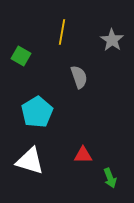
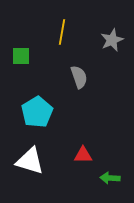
gray star: rotated 15 degrees clockwise
green square: rotated 30 degrees counterclockwise
green arrow: rotated 114 degrees clockwise
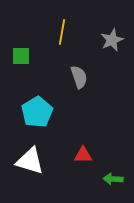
green arrow: moved 3 px right, 1 px down
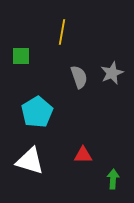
gray star: moved 33 px down
green arrow: rotated 90 degrees clockwise
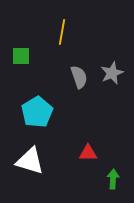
red triangle: moved 5 px right, 2 px up
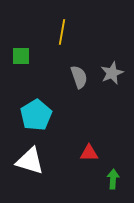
cyan pentagon: moved 1 px left, 3 px down
red triangle: moved 1 px right
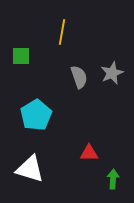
white triangle: moved 8 px down
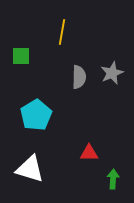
gray semicircle: rotated 20 degrees clockwise
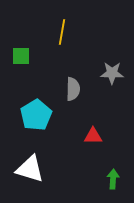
gray star: rotated 25 degrees clockwise
gray semicircle: moved 6 px left, 12 px down
red triangle: moved 4 px right, 17 px up
